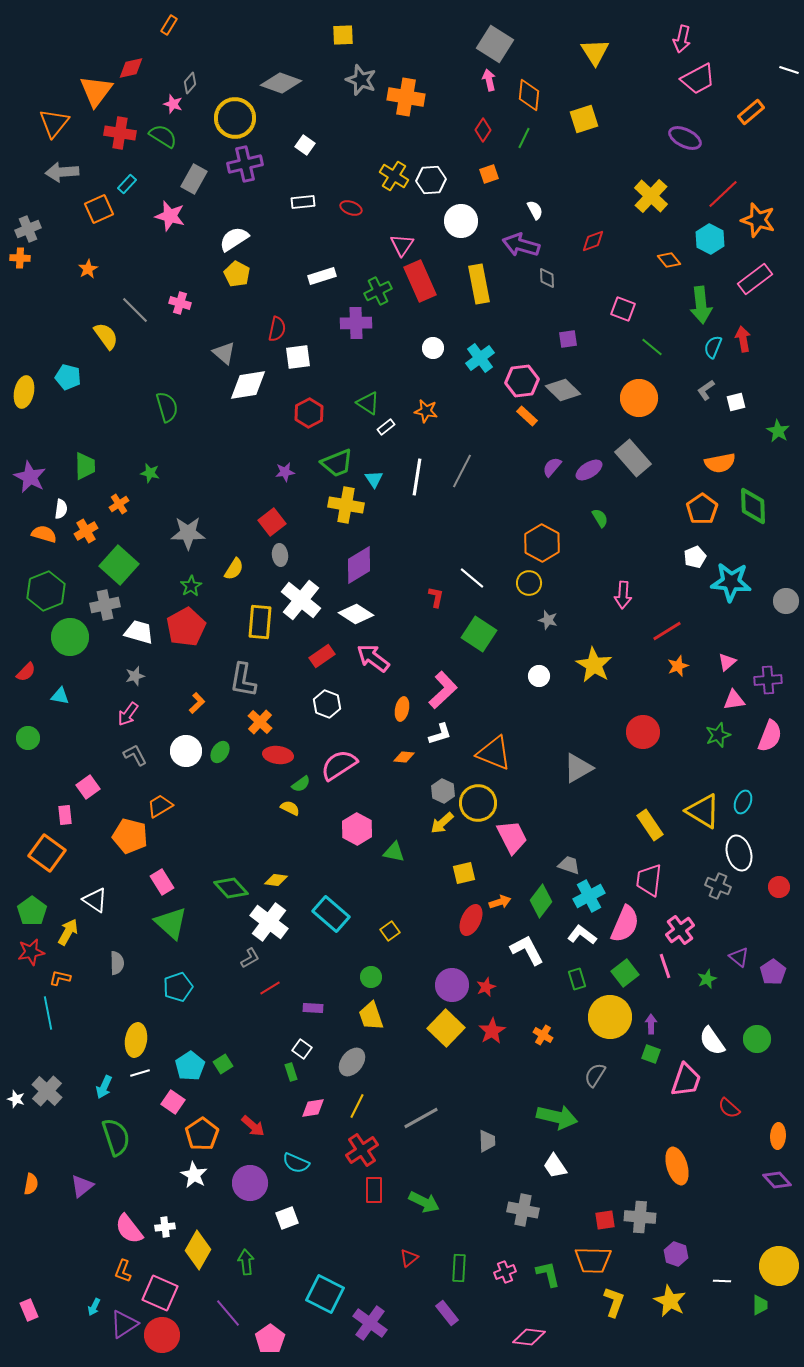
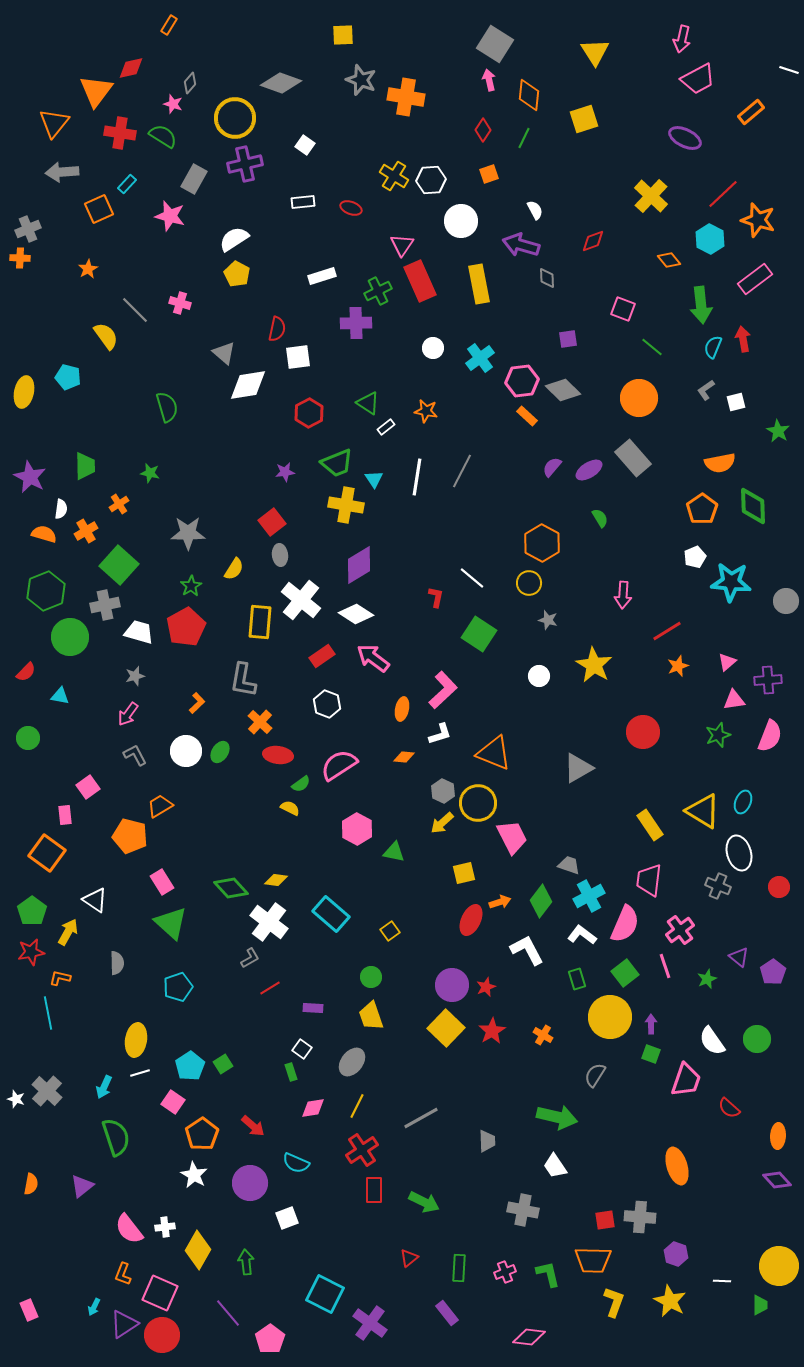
orange L-shape at (123, 1271): moved 3 px down
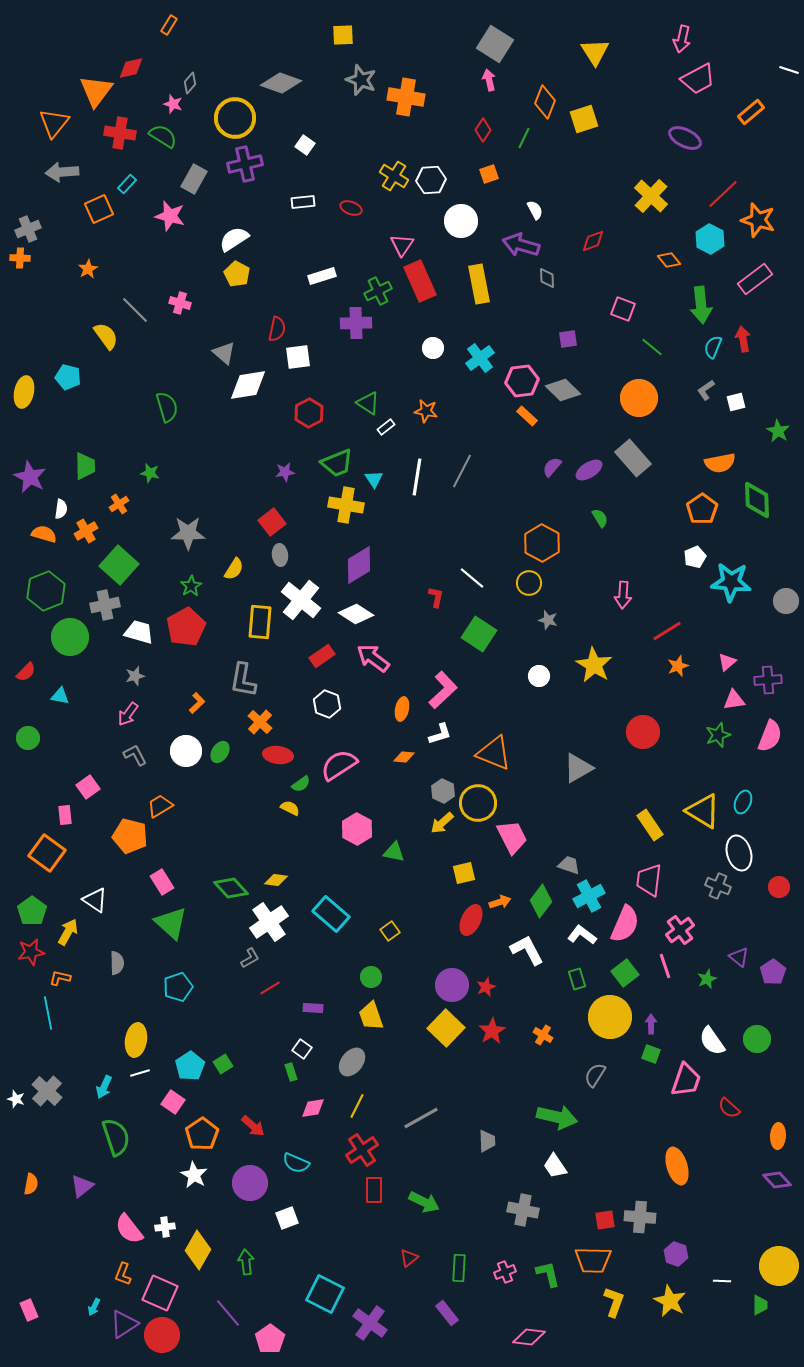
orange diamond at (529, 95): moved 16 px right, 7 px down; rotated 16 degrees clockwise
green diamond at (753, 506): moved 4 px right, 6 px up
white cross at (269, 922): rotated 18 degrees clockwise
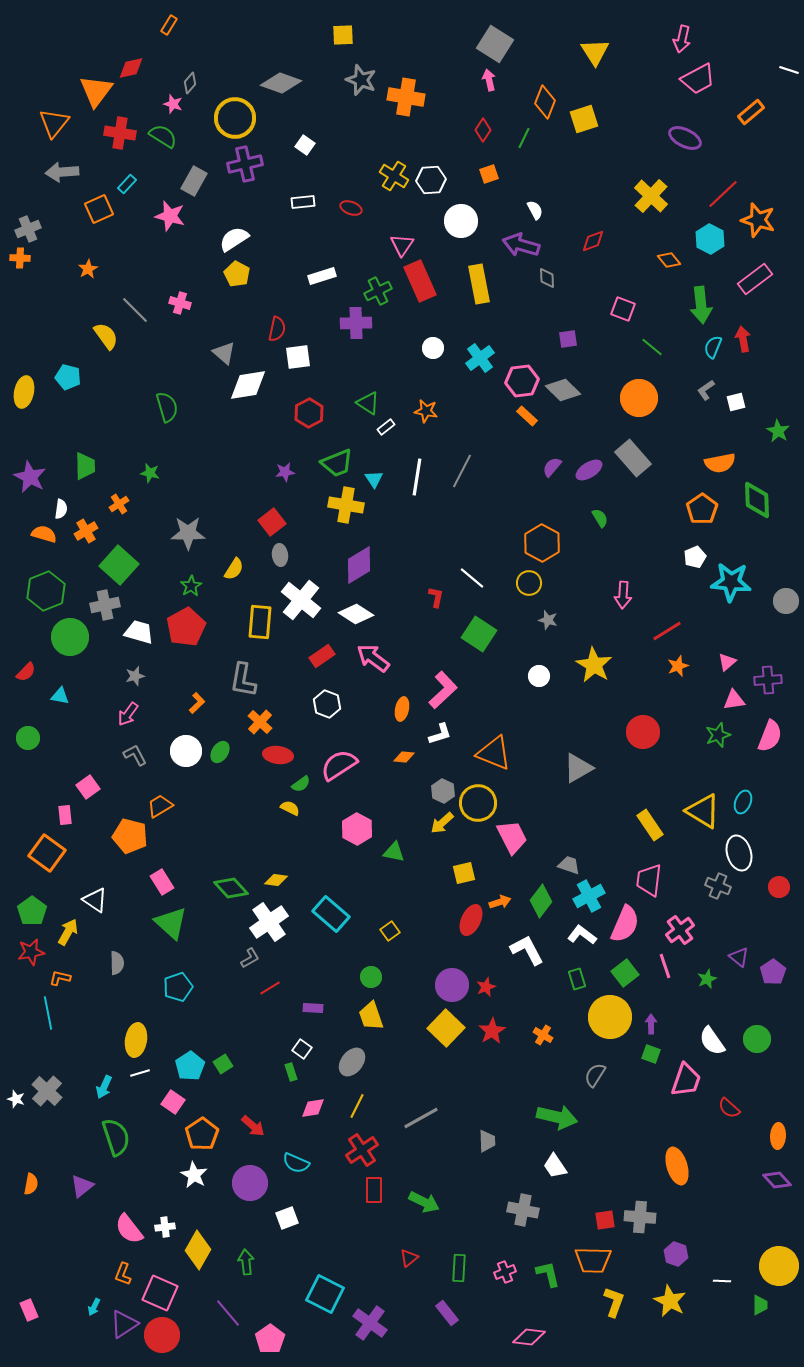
gray rectangle at (194, 179): moved 2 px down
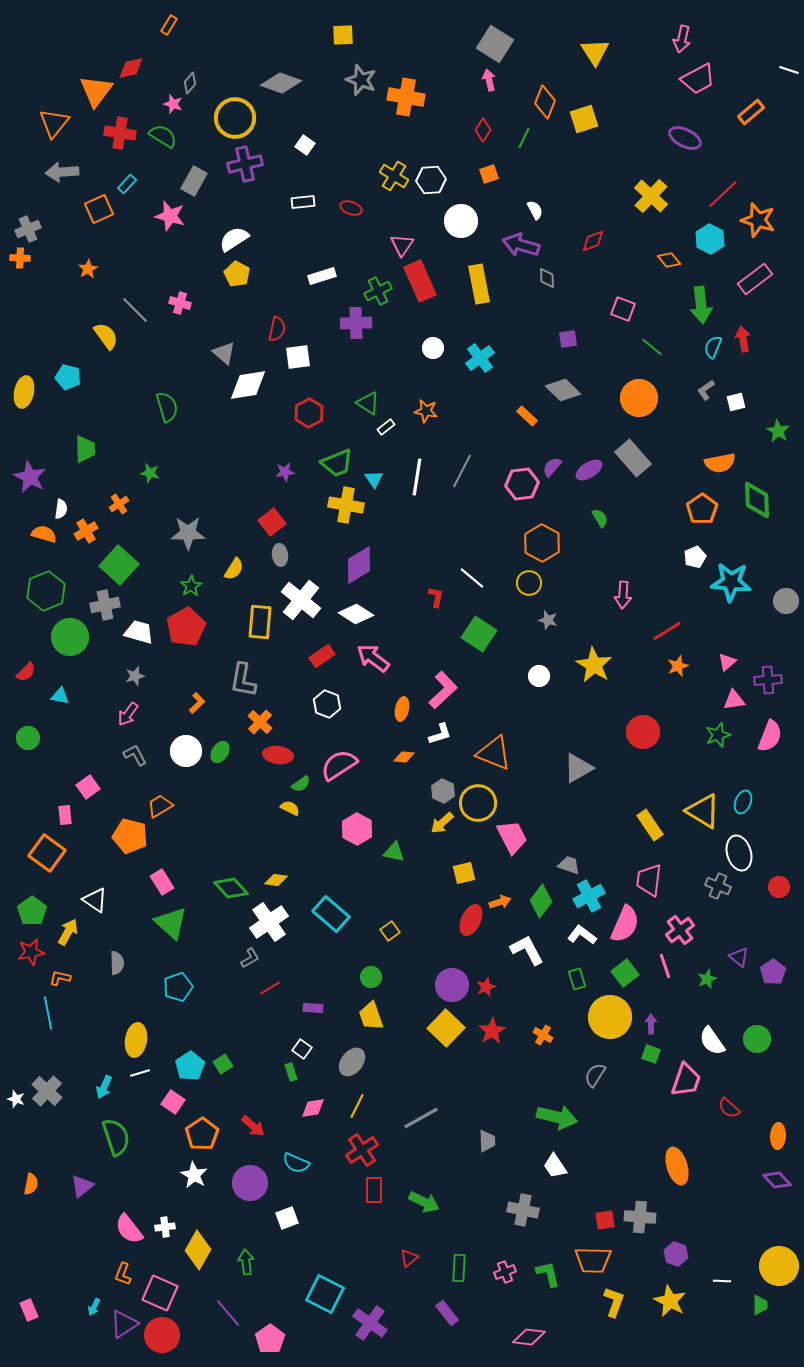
pink hexagon at (522, 381): moved 103 px down
green trapezoid at (85, 466): moved 17 px up
